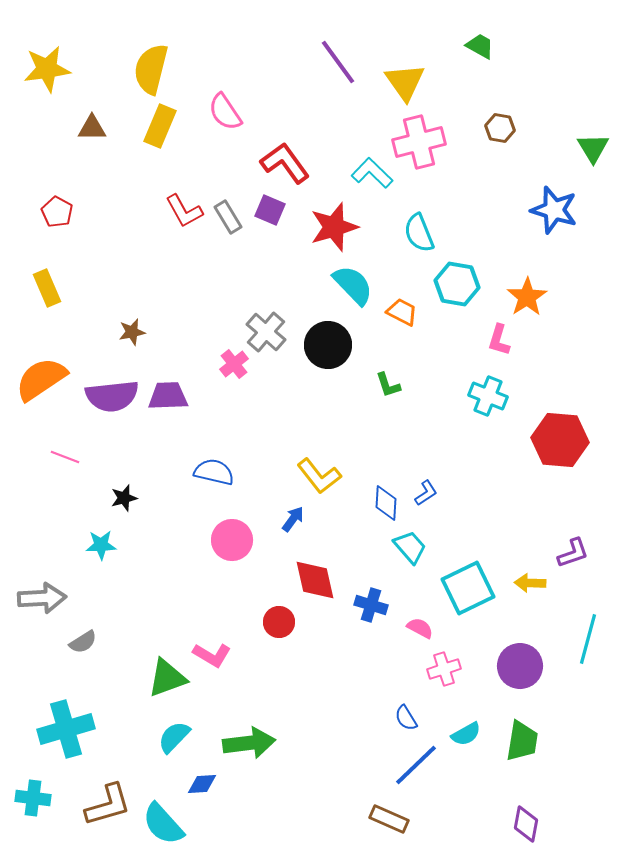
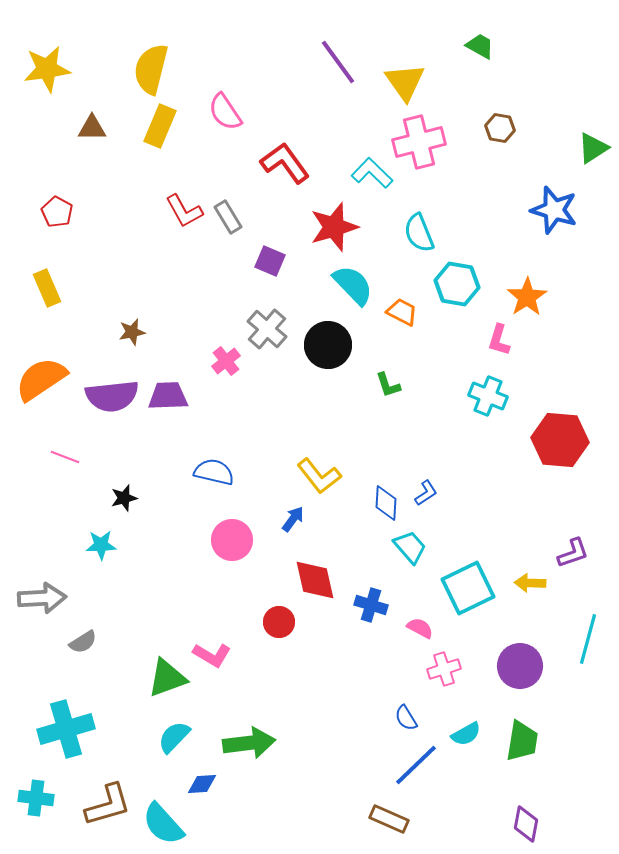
green triangle at (593, 148): rotated 28 degrees clockwise
purple square at (270, 210): moved 51 px down
gray cross at (266, 332): moved 1 px right, 3 px up
pink cross at (234, 364): moved 8 px left, 3 px up
cyan cross at (33, 798): moved 3 px right
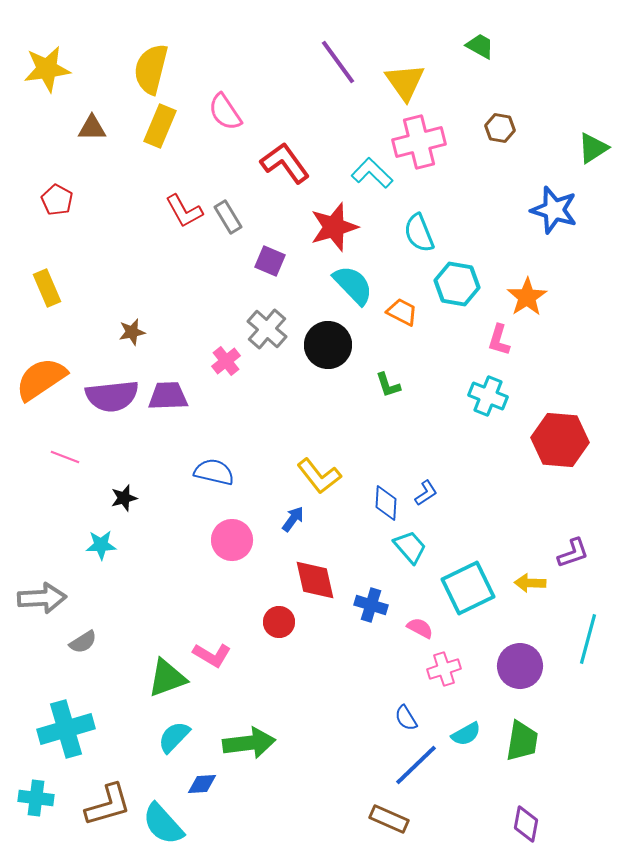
red pentagon at (57, 212): moved 12 px up
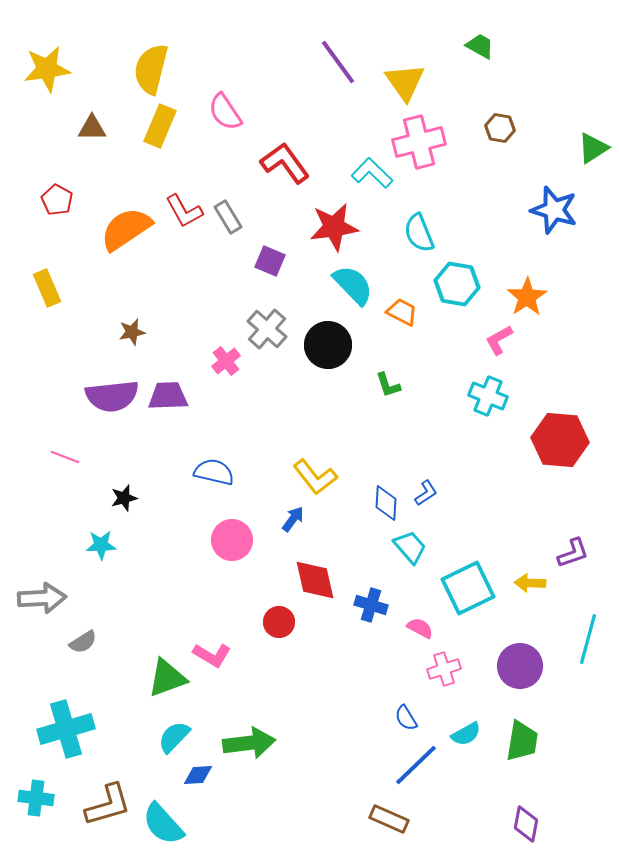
red star at (334, 227): rotated 9 degrees clockwise
pink L-shape at (499, 340): rotated 44 degrees clockwise
orange semicircle at (41, 379): moved 85 px right, 150 px up
yellow L-shape at (319, 476): moved 4 px left, 1 px down
blue diamond at (202, 784): moved 4 px left, 9 px up
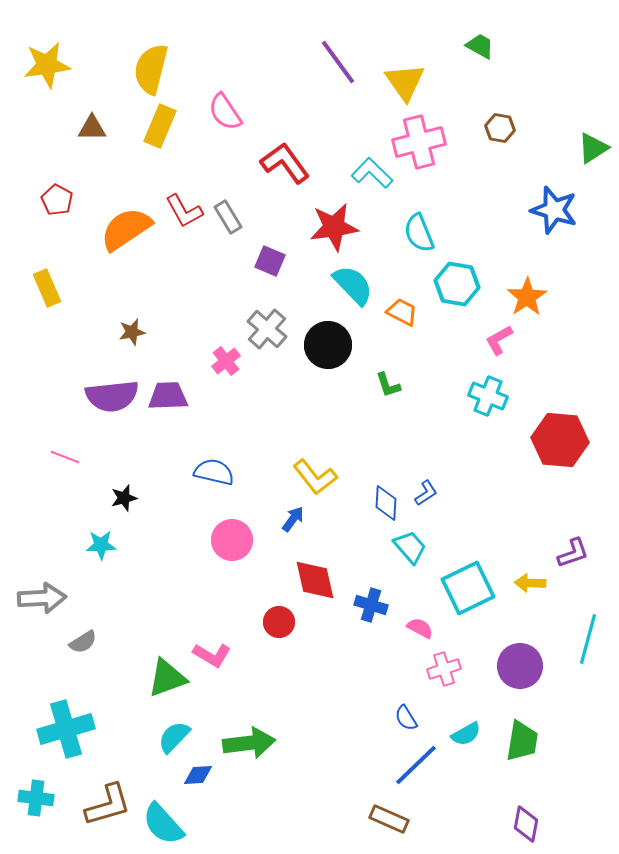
yellow star at (47, 69): moved 4 px up
